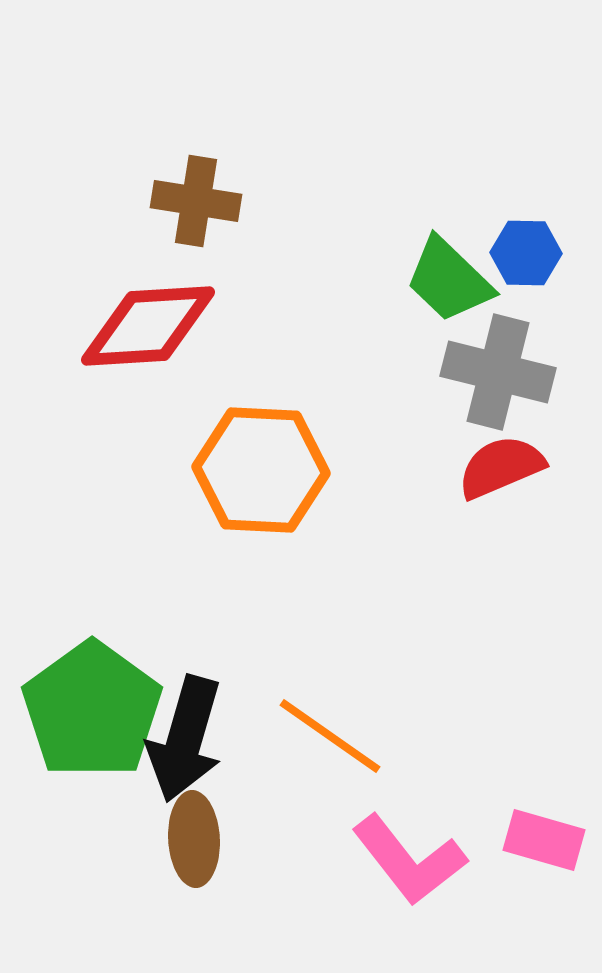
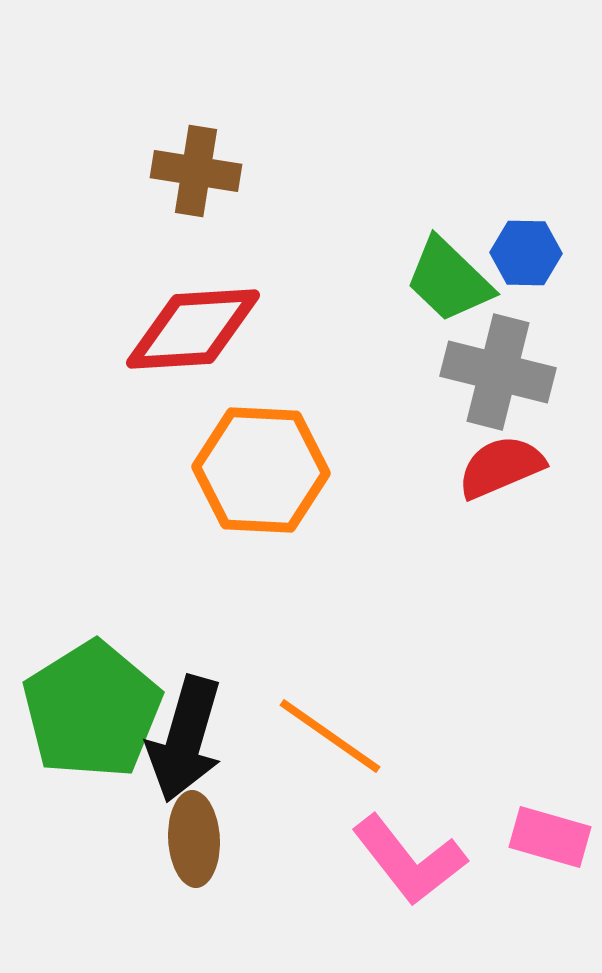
brown cross: moved 30 px up
red diamond: moved 45 px right, 3 px down
green pentagon: rotated 4 degrees clockwise
pink rectangle: moved 6 px right, 3 px up
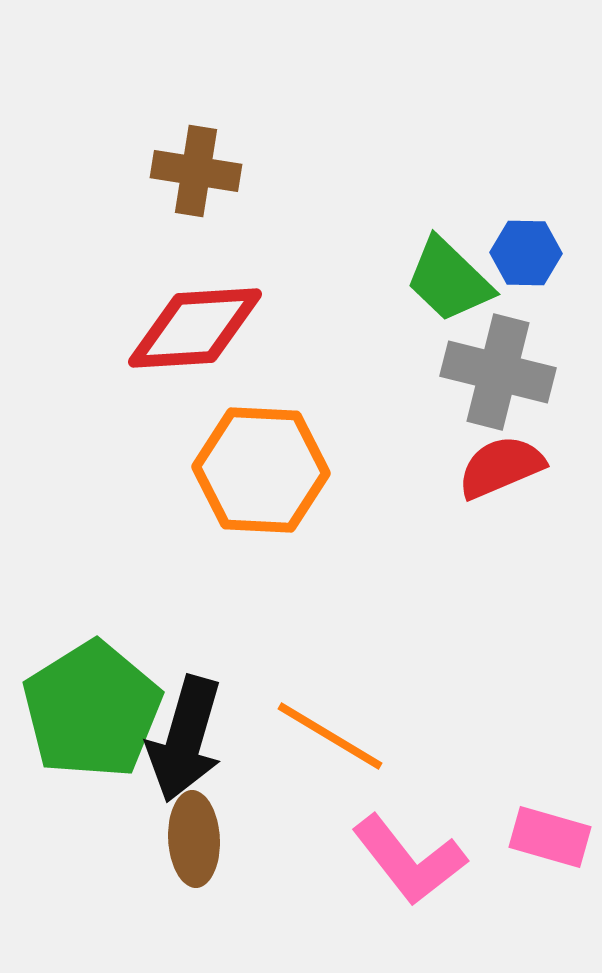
red diamond: moved 2 px right, 1 px up
orange line: rotated 4 degrees counterclockwise
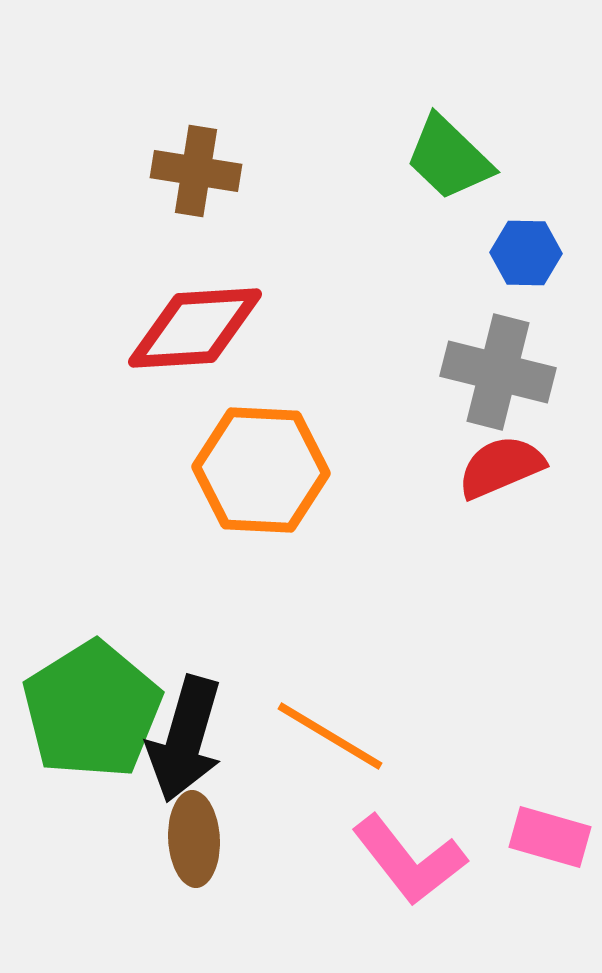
green trapezoid: moved 122 px up
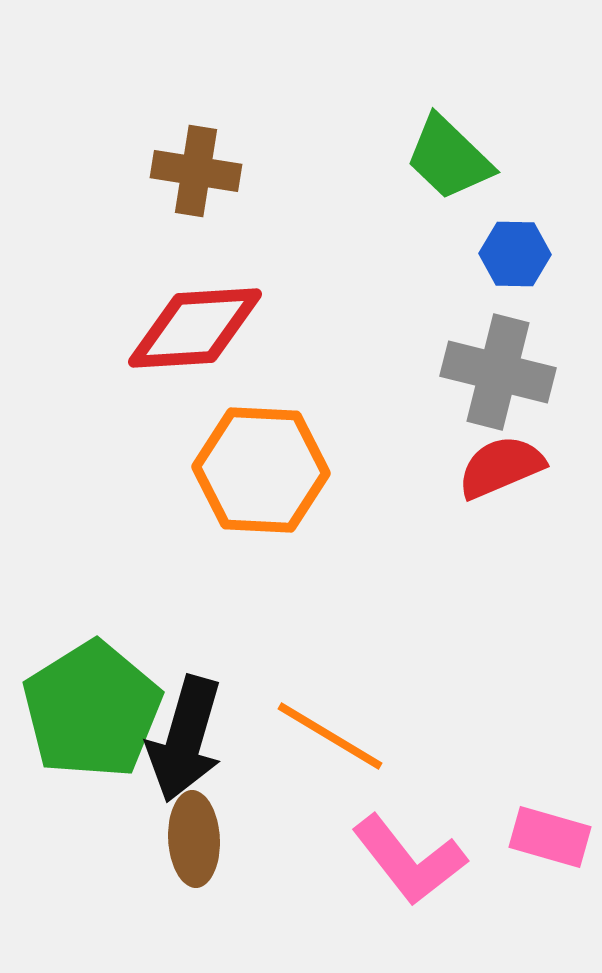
blue hexagon: moved 11 px left, 1 px down
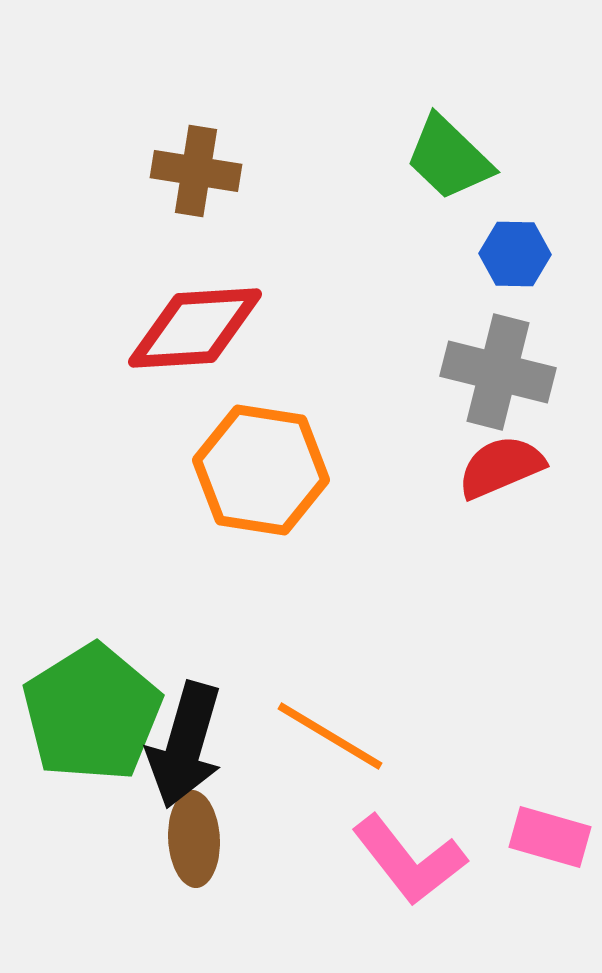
orange hexagon: rotated 6 degrees clockwise
green pentagon: moved 3 px down
black arrow: moved 6 px down
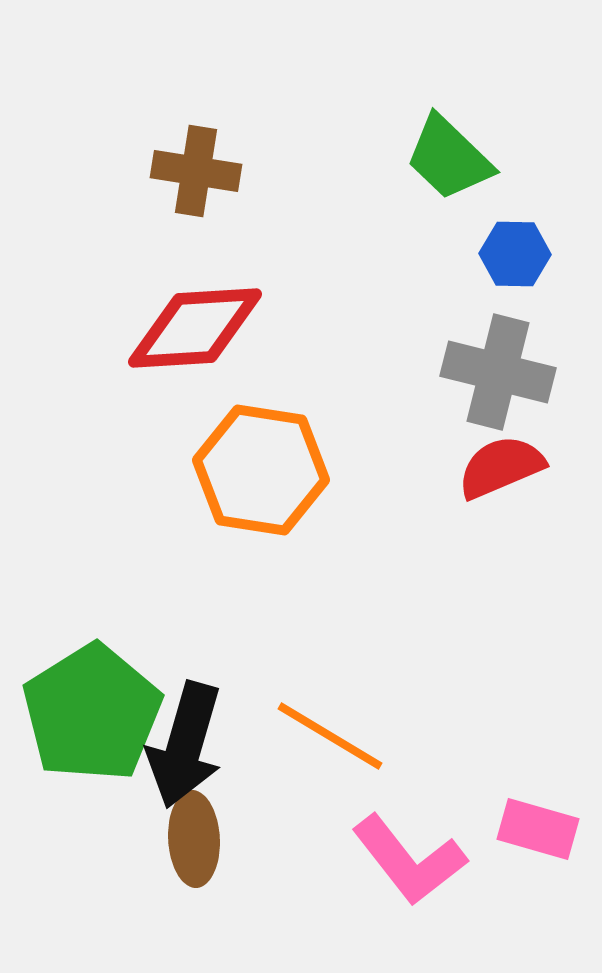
pink rectangle: moved 12 px left, 8 px up
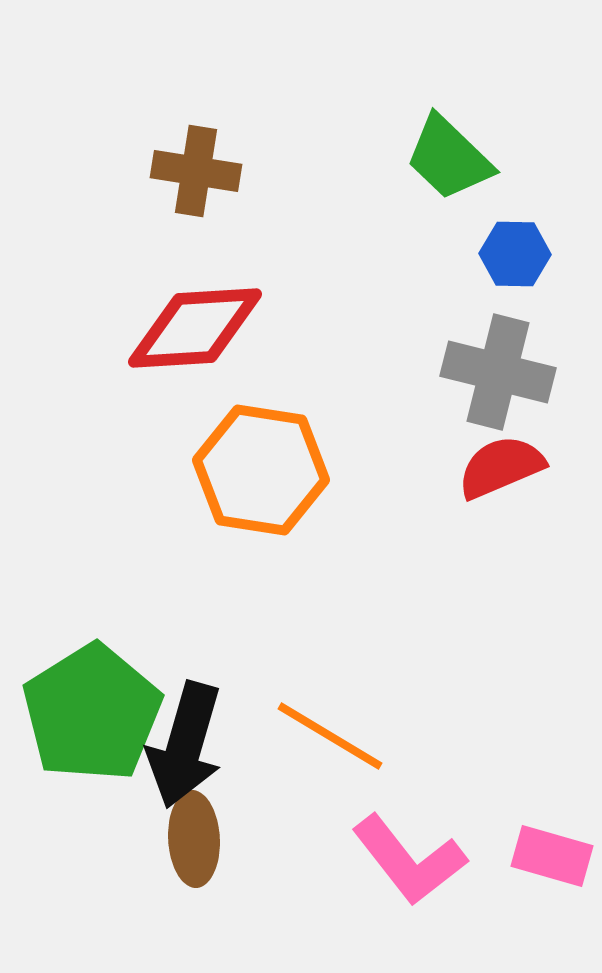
pink rectangle: moved 14 px right, 27 px down
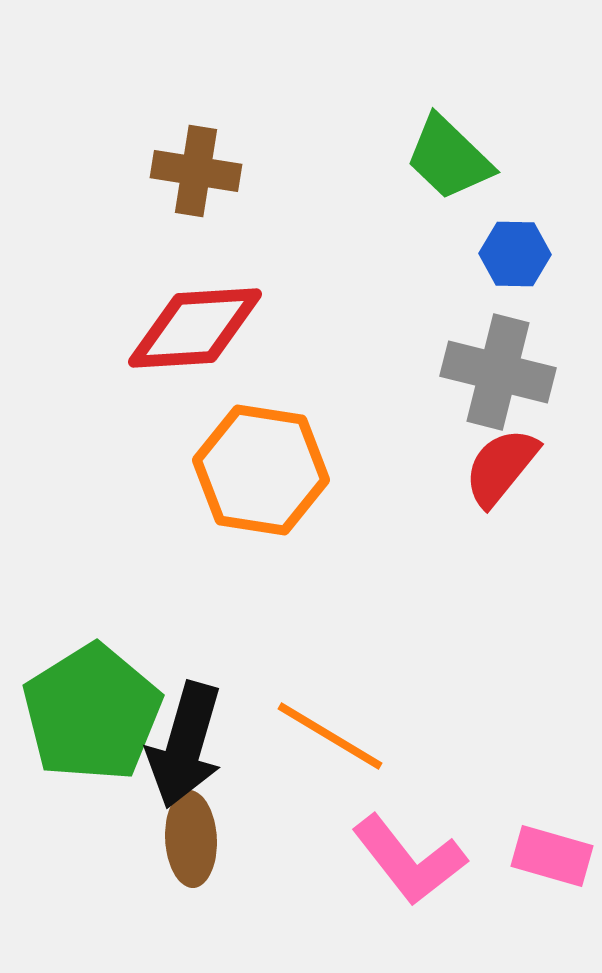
red semicircle: rotated 28 degrees counterclockwise
brown ellipse: moved 3 px left
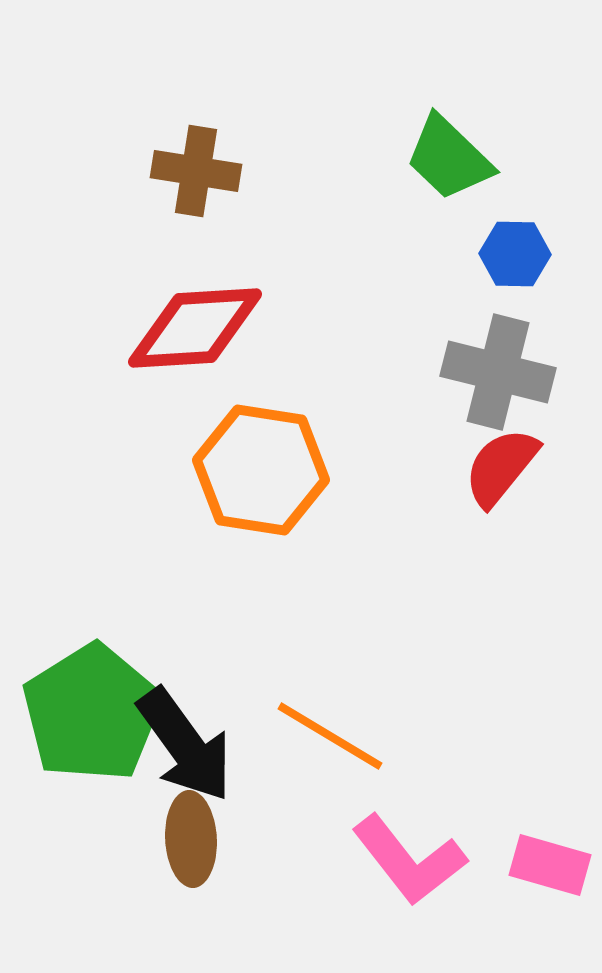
black arrow: rotated 52 degrees counterclockwise
pink rectangle: moved 2 px left, 9 px down
